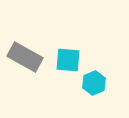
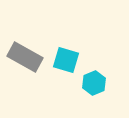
cyan square: moved 2 px left; rotated 12 degrees clockwise
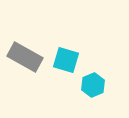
cyan hexagon: moved 1 px left, 2 px down
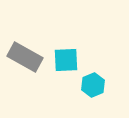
cyan square: rotated 20 degrees counterclockwise
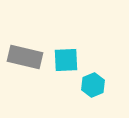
gray rectangle: rotated 16 degrees counterclockwise
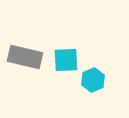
cyan hexagon: moved 5 px up
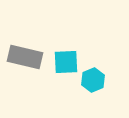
cyan square: moved 2 px down
